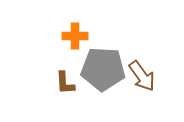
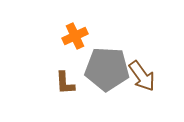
orange cross: rotated 25 degrees counterclockwise
gray pentagon: moved 4 px right
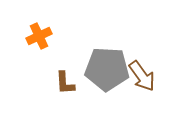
orange cross: moved 36 px left
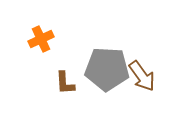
orange cross: moved 2 px right, 3 px down
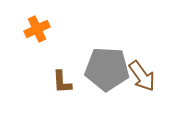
orange cross: moved 4 px left, 10 px up
brown L-shape: moved 3 px left, 1 px up
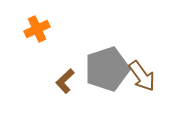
gray pentagon: rotated 21 degrees counterclockwise
brown L-shape: moved 3 px right, 1 px up; rotated 50 degrees clockwise
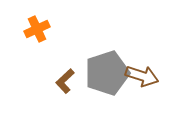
gray pentagon: moved 4 px down
brown arrow: rotated 36 degrees counterclockwise
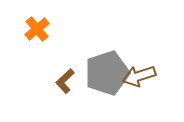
orange cross: rotated 15 degrees counterclockwise
brown arrow: moved 3 px left; rotated 144 degrees clockwise
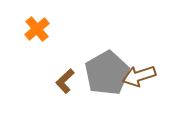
gray pentagon: rotated 12 degrees counterclockwise
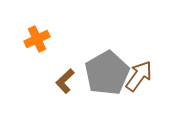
orange cross: moved 10 px down; rotated 15 degrees clockwise
brown arrow: rotated 144 degrees clockwise
